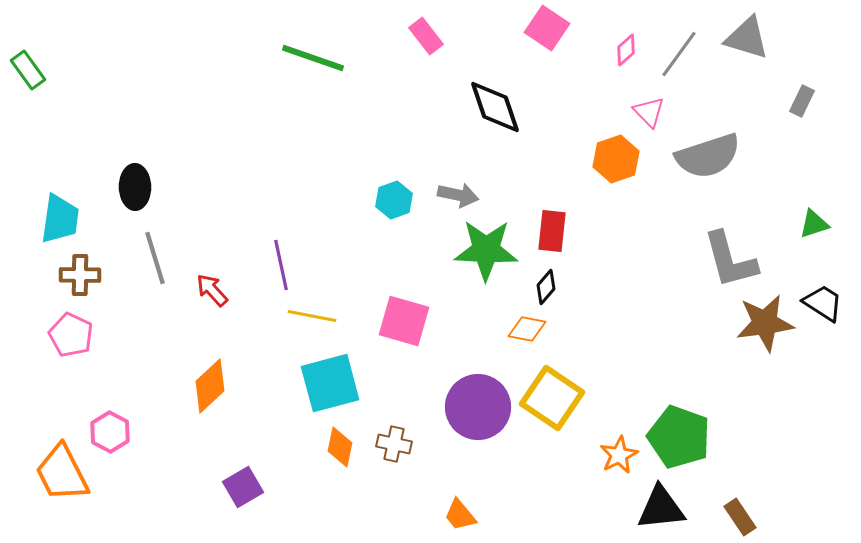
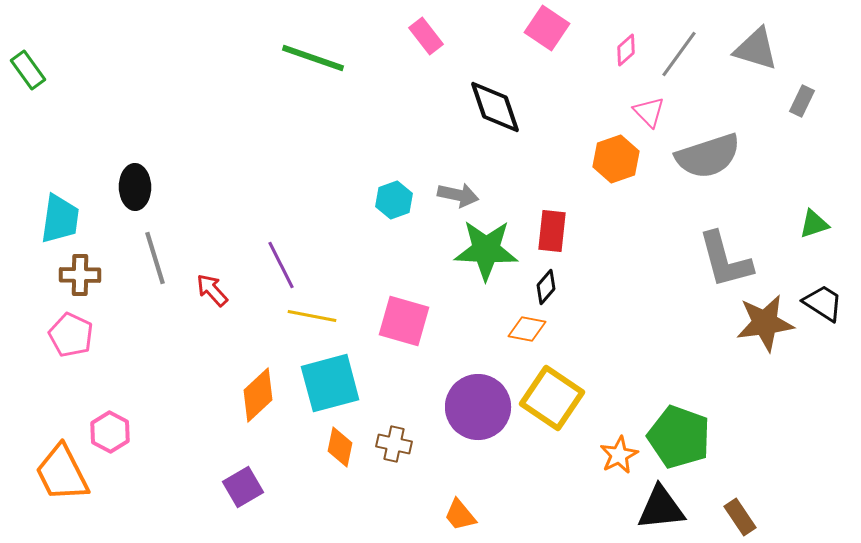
gray triangle at (747, 38): moved 9 px right, 11 px down
gray L-shape at (730, 260): moved 5 px left
purple line at (281, 265): rotated 15 degrees counterclockwise
orange diamond at (210, 386): moved 48 px right, 9 px down
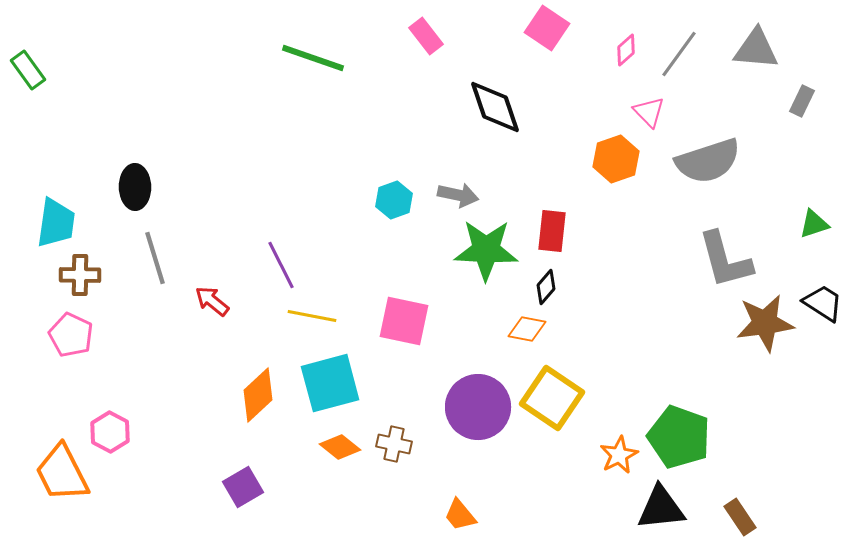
gray triangle at (756, 49): rotated 12 degrees counterclockwise
gray semicircle at (708, 156): moved 5 px down
cyan trapezoid at (60, 219): moved 4 px left, 4 px down
red arrow at (212, 290): moved 11 px down; rotated 9 degrees counterclockwise
pink square at (404, 321): rotated 4 degrees counterclockwise
orange diamond at (340, 447): rotated 63 degrees counterclockwise
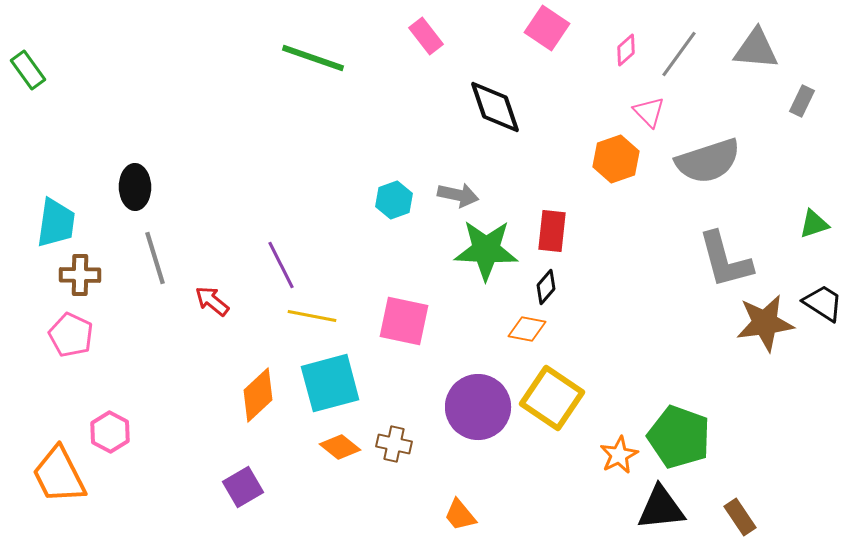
orange trapezoid at (62, 473): moved 3 px left, 2 px down
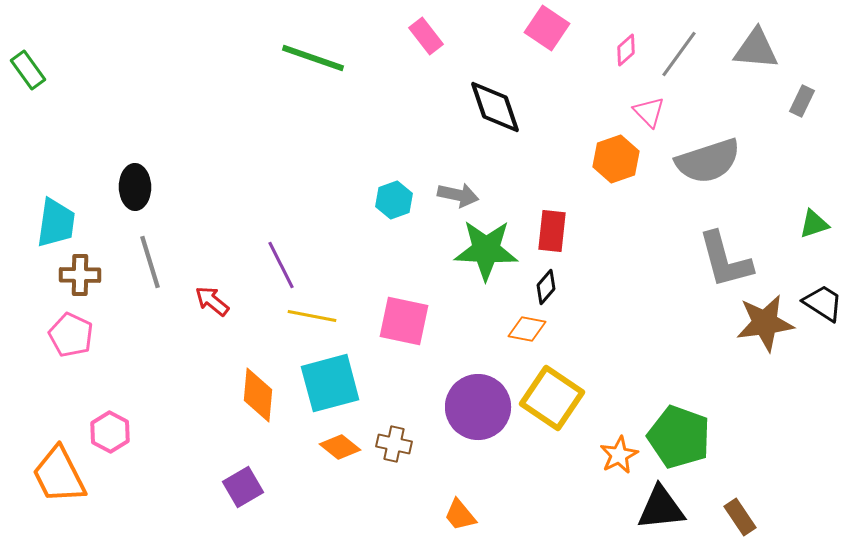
gray line at (155, 258): moved 5 px left, 4 px down
orange diamond at (258, 395): rotated 42 degrees counterclockwise
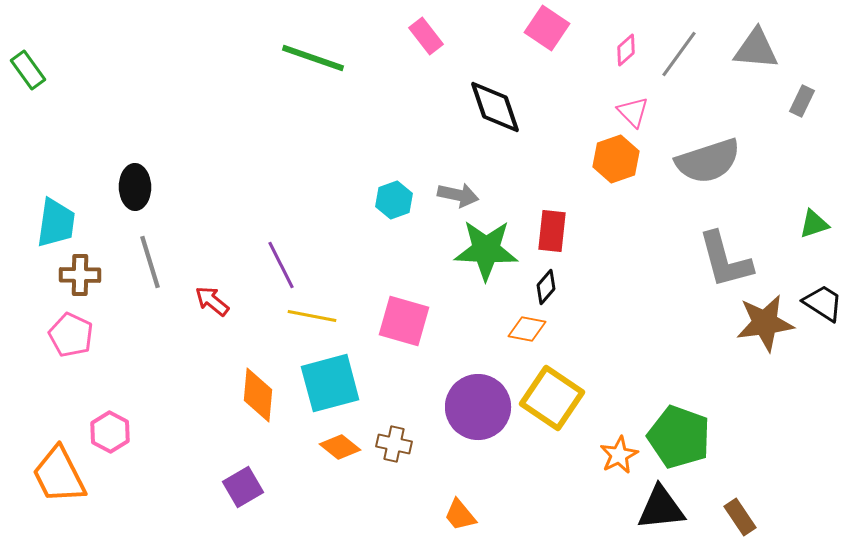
pink triangle at (649, 112): moved 16 px left
pink square at (404, 321): rotated 4 degrees clockwise
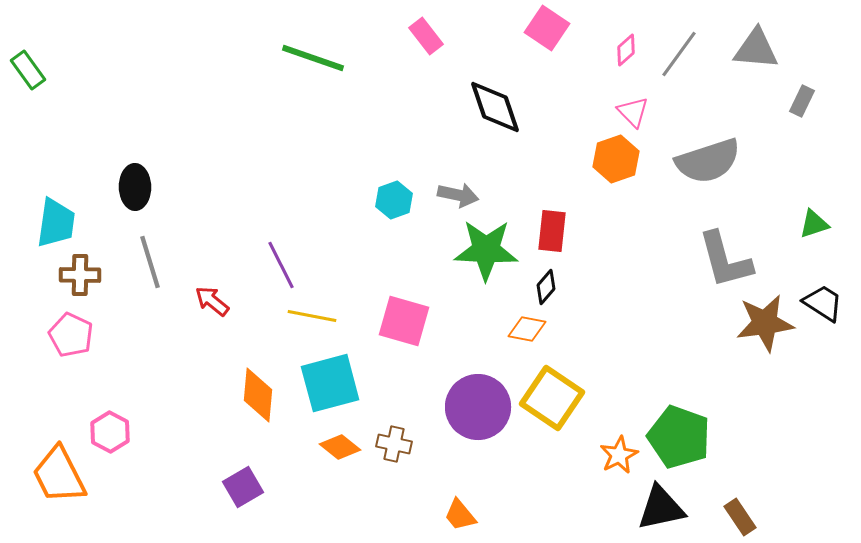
black triangle at (661, 508): rotated 6 degrees counterclockwise
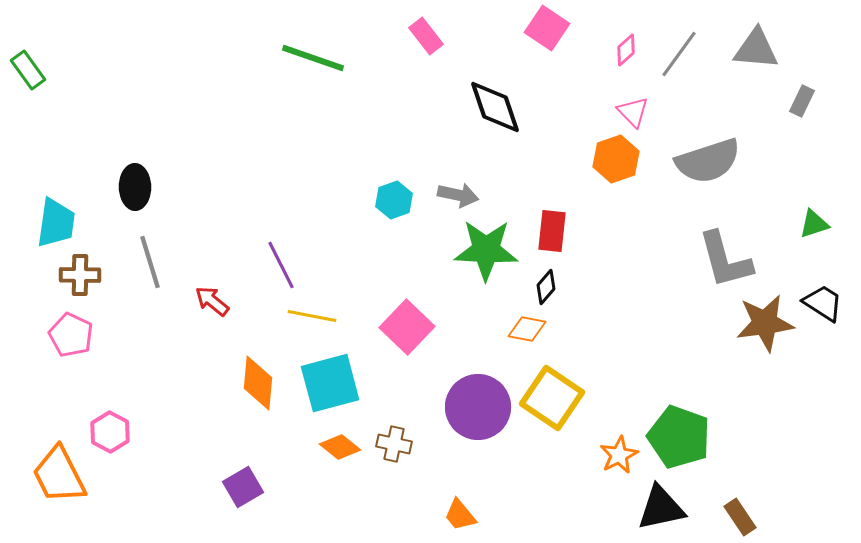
pink square at (404, 321): moved 3 px right, 6 px down; rotated 28 degrees clockwise
orange diamond at (258, 395): moved 12 px up
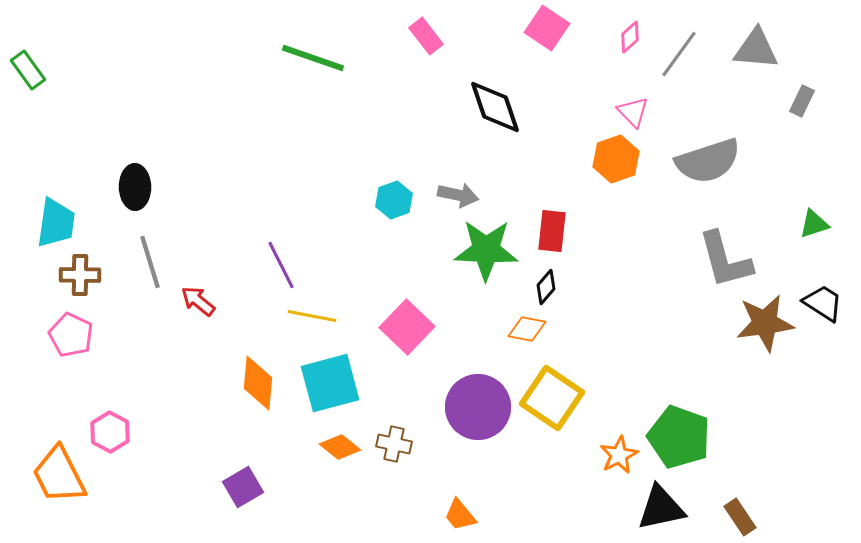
pink diamond at (626, 50): moved 4 px right, 13 px up
red arrow at (212, 301): moved 14 px left
